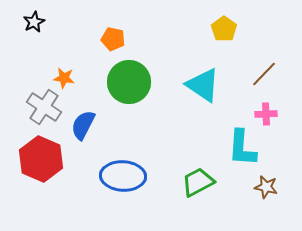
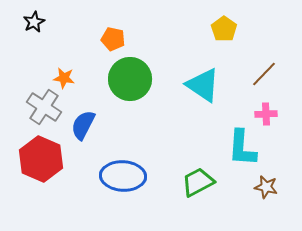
green circle: moved 1 px right, 3 px up
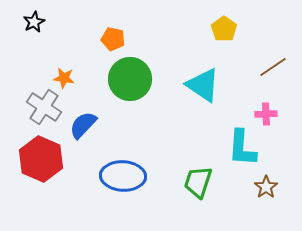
brown line: moved 9 px right, 7 px up; rotated 12 degrees clockwise
blue semicircle: rotated 16 degrees clockwise
green trapezoid: rotated 44 degrees counterclockwise
brown star: rotated 25 degrees clockwise
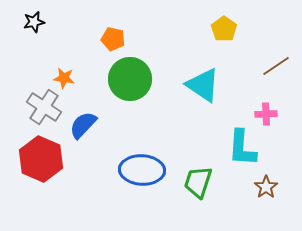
black star: rotated 15 degrees clockwise
brown line: moved 3 px right, 1 px up
blue ellipse: moved 19 px right, 6 px up
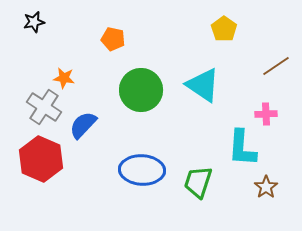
green circle: moved 11 px right, 11 px down
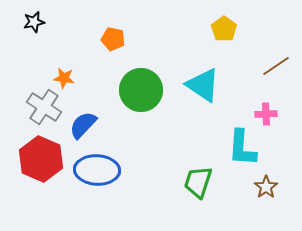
blue ellipse: moved 45 px left
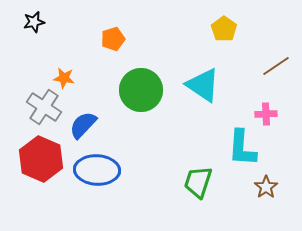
orange pentagon: rotated 30 degrees counterclockwise
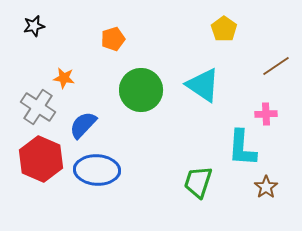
black star: moved 4 px down
gray cross: moved 6 px left
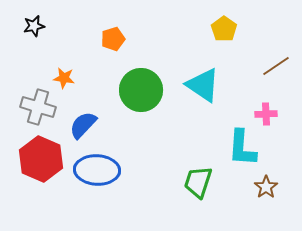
gray cross: rotated 16 degrees counterclockwise
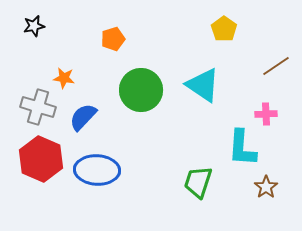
blue semicircle: moved 8 px up
